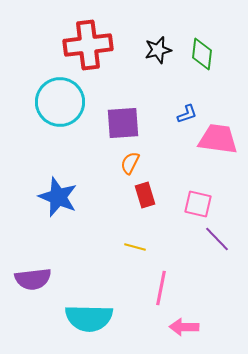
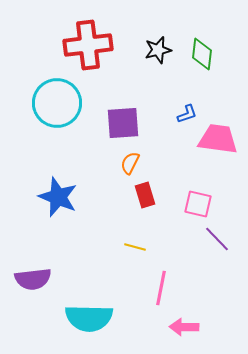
cyan circle: moved 3 px left, 1 px down
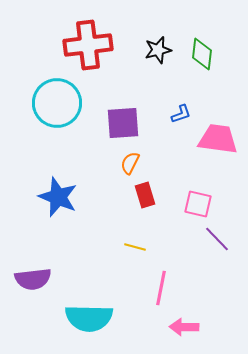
blue L-shape: moved 6 px left
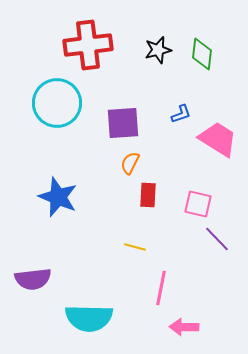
pink trapezoid: rotated 24 degrees clockwise
red rectangle: moved 3 px right; rotated 20 degrees clockwise
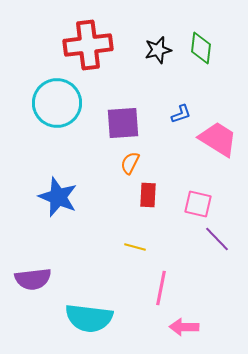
green diamond: moved 1 px left, 6 px up
cyan semicircle: rotated 6 degrees clockwise
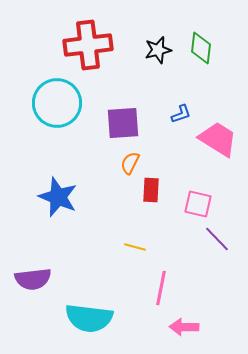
red rectangle: moved 3 px right, 5 px up
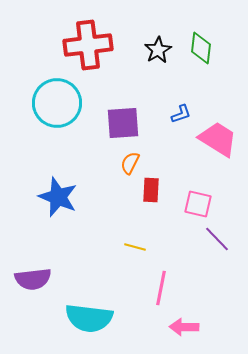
black star: rotated 16 degrees counterclockwise
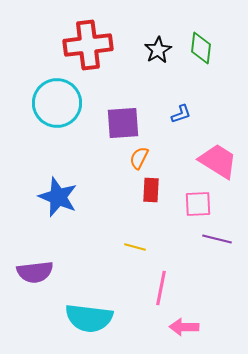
pink trapezoid: moved 22 px down
orange semicircle: moved 9 px right, 5 px up
pink square: rotated 16 degrees counterclockwise
purple line: rotated 32 degrees counterclockwise
purple semicircle: moved 2 px right, 7 px up
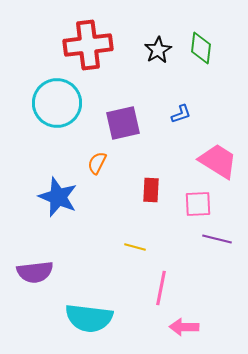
purple square: rotated 9 degrees counterclockwise
orange semicircle: moved 42 px left, 5 px down
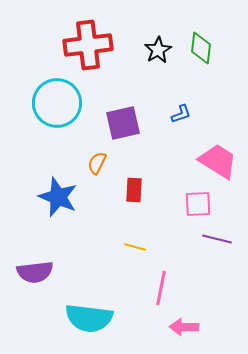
red rectangle: moved 17 px left
